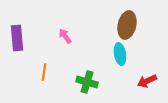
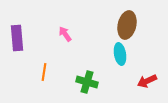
pink arrow: moved 2 px up
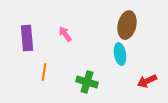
purple rectangle: moved 10 px right
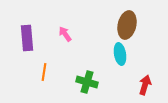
red arrow: moved 2 px left, 4 px down; rotated 132 degrees clockwise
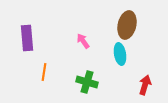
pink arrow: moved 18 px right, 7 px down
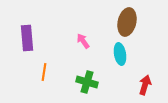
brown ellipse: moved 3 px up
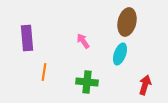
cyan ellipse: rotated 30 degrees clockwise
green cross: rotated 10 degrees counterclockwise
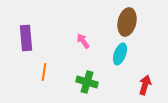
purple rectangle: moved 1 px left
green cross: rotated 10 degrees clockwise
